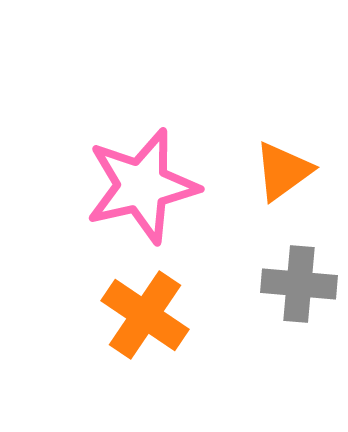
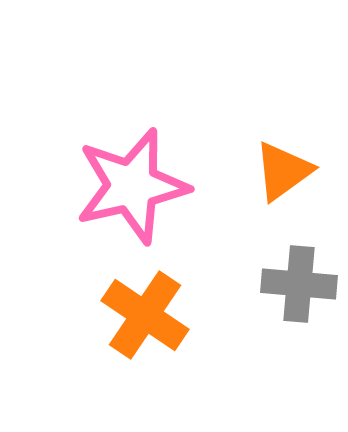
pink star: moved 10 px left
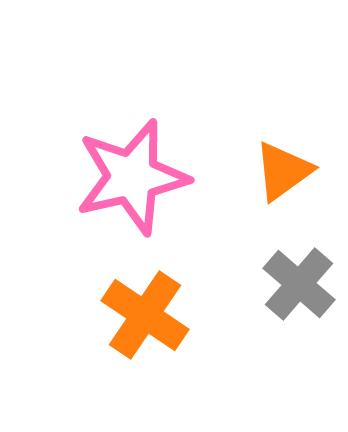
pink star: moved 9 px up
gray cross: rotated 36 degrees clockwise
